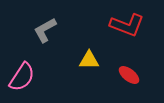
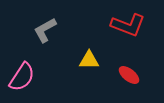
red L-shape: moved 1 px right
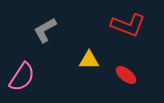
red ellipse: moved 3 px left
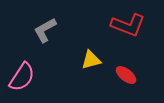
yellow triangle: moved 2 px right; rotated 15 degrees counterclockwise
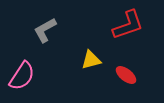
red L-shape: rotated 40 degrees counterclockwise
pink semicircle: moved 1 px up
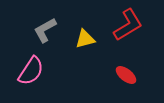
red L-shape: rotated 12 degrees counterclockwise
yellow triangle: moved 6 px left, 21 px up
pink semicircle: moved 9 px right, 5 px up
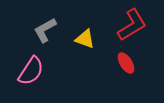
red L-shape: moved 4 px right
yellow triangle: rotated 35 degrees clockwise
red ellipse: moved 12 px up; rotated 20 degrees clockwise
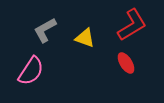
yellow triangle: moved 1 px up
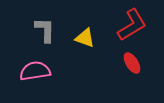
gray L-shape: rotated 120 degrees clockwise
red ellipse: moved 6 px right
pink semicircle: moved 4 px right; rotated 132 degrees counterclockwise
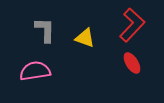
red L-shape: rotated 16 degrees counterclockwise
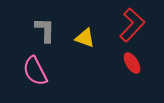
pink semicircle: rotated 108 degrees counterclockwise
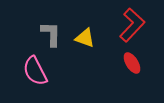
gray L-shape: moved 6 px right, 4 px down
